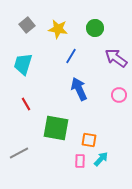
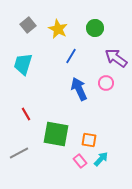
gray square: moved 1 px right
yellow star: rotated 18 degrees clockwise
pink circle: moved 13 px left, 12 px up
red line: moved 10 px down
green square: moved 6 px down
pink rectangle: rotated 40 degrees counterclockwise
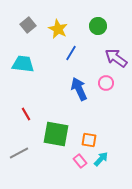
green circle: moved 3 px right, 2 px up
blue line: moved 3 px up
cyan trapezoid: rotated 80 degrees clockwise
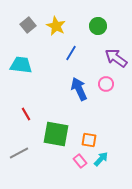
yellow star: moved 2 px left, 3 px up
cyan trapezoid: moved 2 px left, 1 px down
pink circle: moved 1 px down
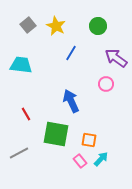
blue arrow: moved 8 px left, 12 px down
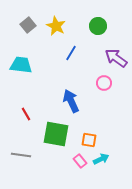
pink circle: moved 2 px left, 1 px up
gray line: moved 2 px right, 2 px down; rotated 36 degrees clockwise
cyan arrow: rotated 21 degrees clockwise
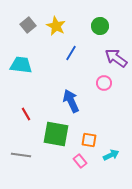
green circle: moved 2 px right
cyan arrow: moved 10 px right, 4 px up
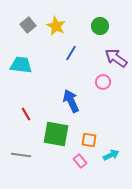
pink circle: moved 1 px left, 1 px up
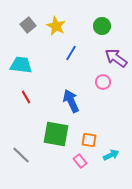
green circle: moved 2 px right
red line: moved 17 px up
gray line: rotated 36 degrees clockwise
